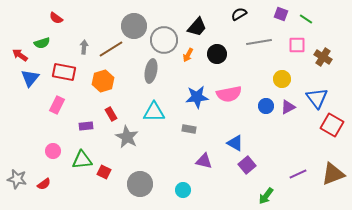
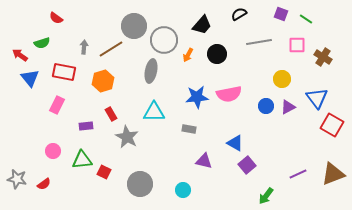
black trapezoid at (197, 27): moved 5 px right, 2 px up
blue triangle at (30, 78): rotated 18 degrees counterclockwise
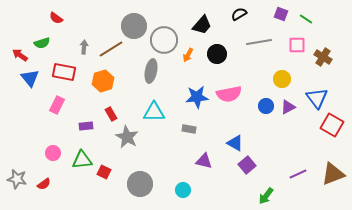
pink circle at (53, 151): moved 2 px down
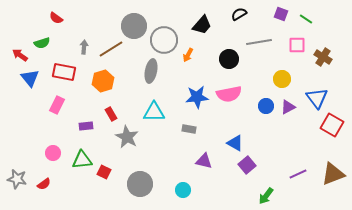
black circle at (217, 54): moved 12 px right, 5 px down
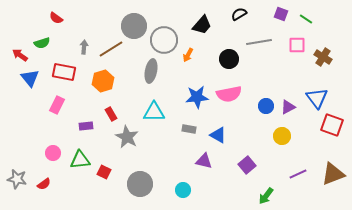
yellow circle at (282, 79): moved 57 px down
red square at (332, 125): rotated 10 degrees counterclockwise
blue triangle at (235, 143): moved 17 px left, 8 px up
green triangle at (82, 160): moved 2 px left
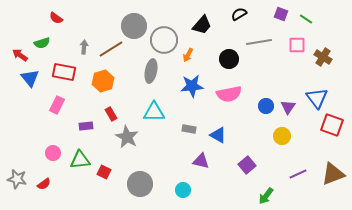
blue star at (197, 97): moved 5 px left, 11 px up
purple triangle at (288, 107): rotated 28 degrees counterclockwise
purple triangle at (204, 161): moved 3 px left
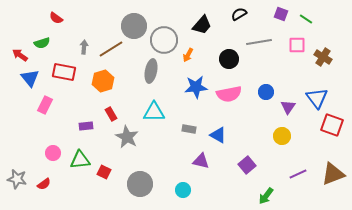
blue star at (192, 86): moved 4 px right, 1 px down
pink rectangle at (57, 105): moved 12 px left
blue circle at (266, 106): moved 14 px up
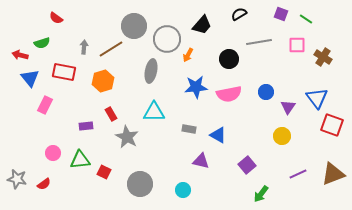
gray circle at (164, 40): moved 3 px right, 1 px up
red arrow at (20, 55): rotated 21 degrees counterclockwise
green arrow at (266, 196): moved 5 px left, 2 px up
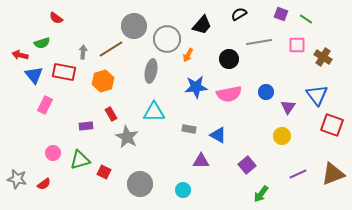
gray arrow at (84, 47): moved 1 px left, 5 px down
blue triangle at (30, 78): moved 4 px right, 3 px up
blue triangle at (317, 98): moved 3 px up
green triangle at (80, 160): rotated 10 degrees counterclockwise
purple triangle at (201, 161): rotated 12 degrees counterclockwise
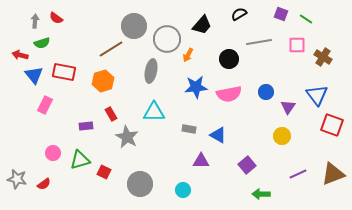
gray arrow at (83, 52): moved 48 px left, 31 px up
green arrow at (261, 194): rotated 54 degrees clockwise
